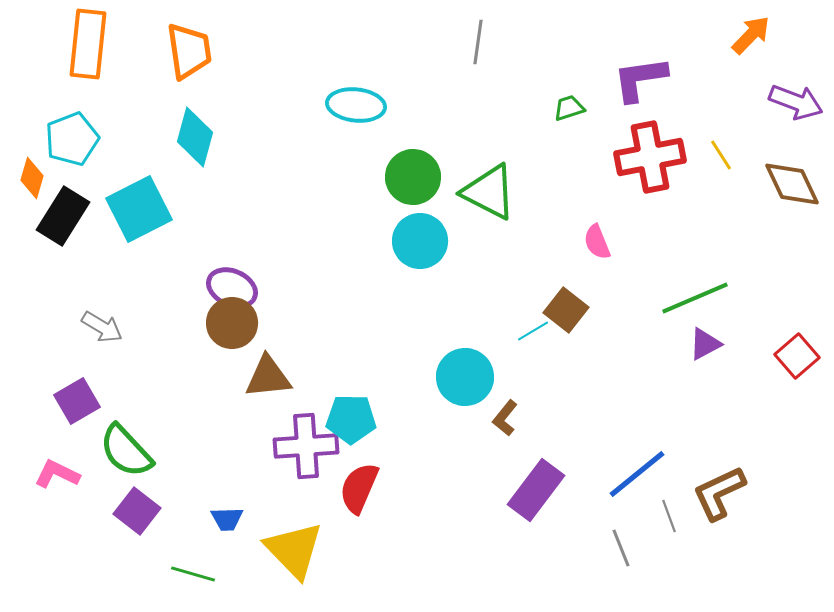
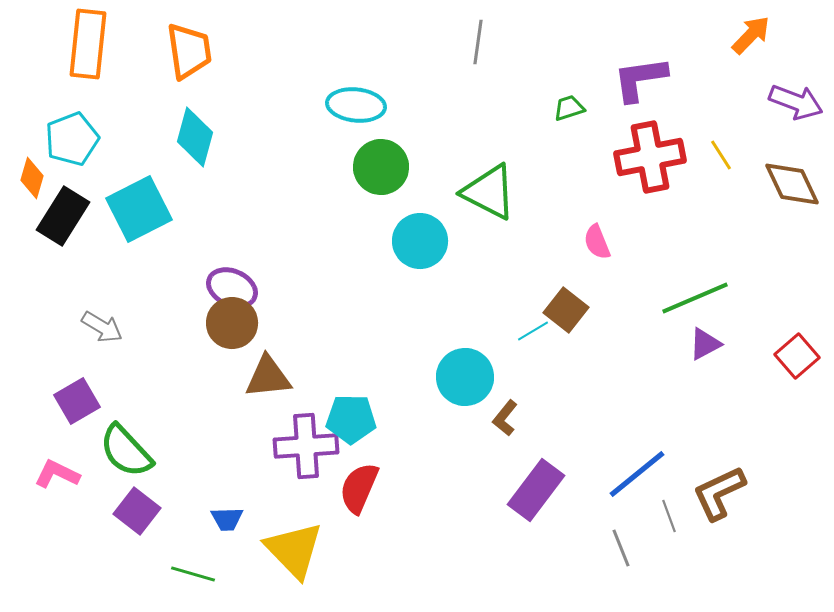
green circle at (413, 177): moved 32 px left, 10 px up
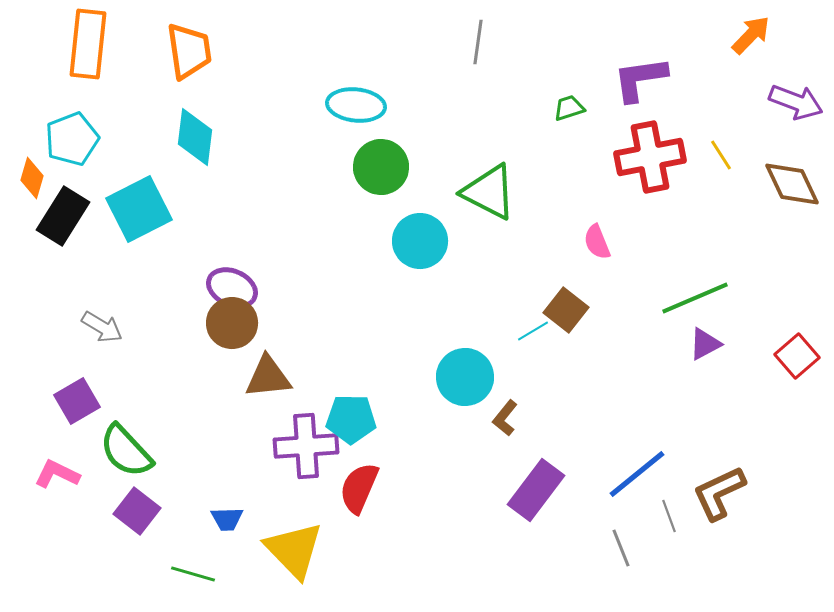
cyan diamond at (195, 137): rotated 8 degrees counterclockwise
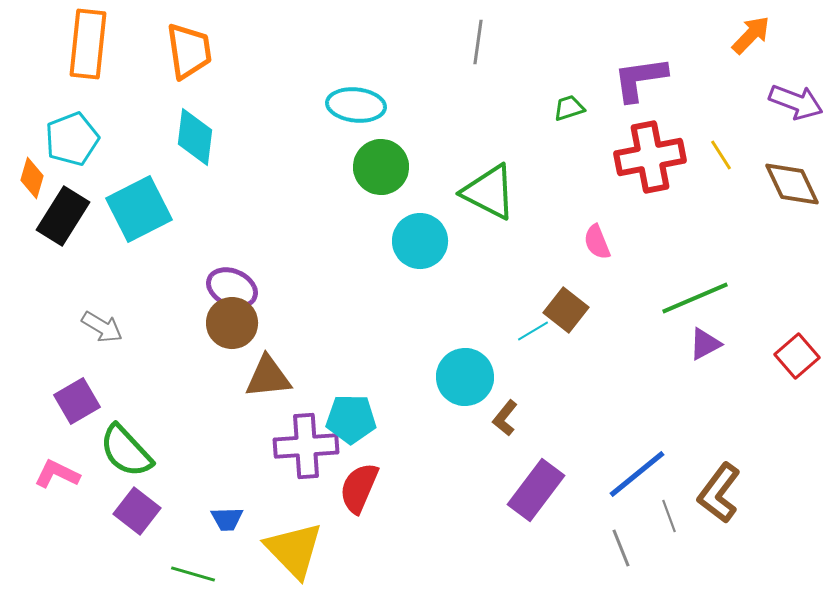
brown L-shape at (719, 493): rotated 28 degrees counterclockwise
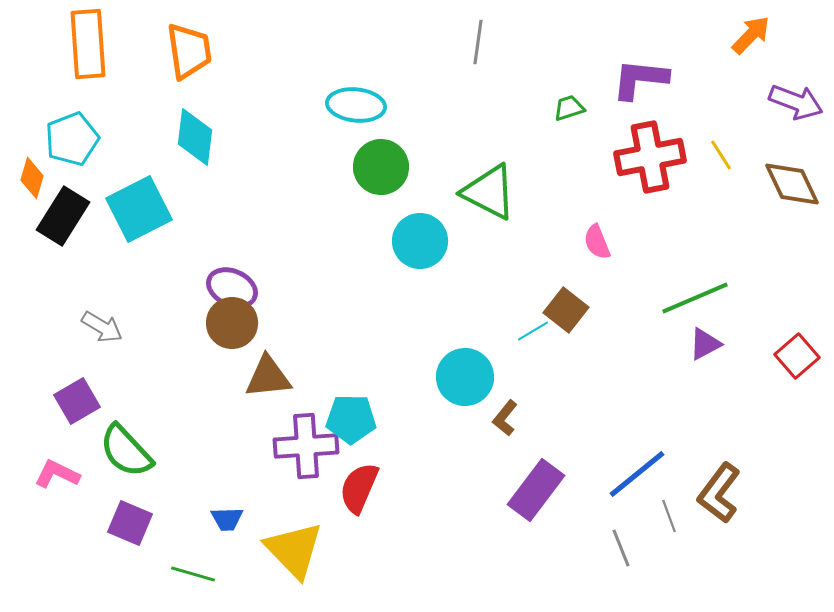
orange rectangle at (88, 44): rotated 10 degrees counterclockwise
purple L-shape at (640, 79): rotated 14 degrees clockwise
purple square at (137, 511): moved 7 px left, 12 px down; rotated 15 degrees counterclockwise
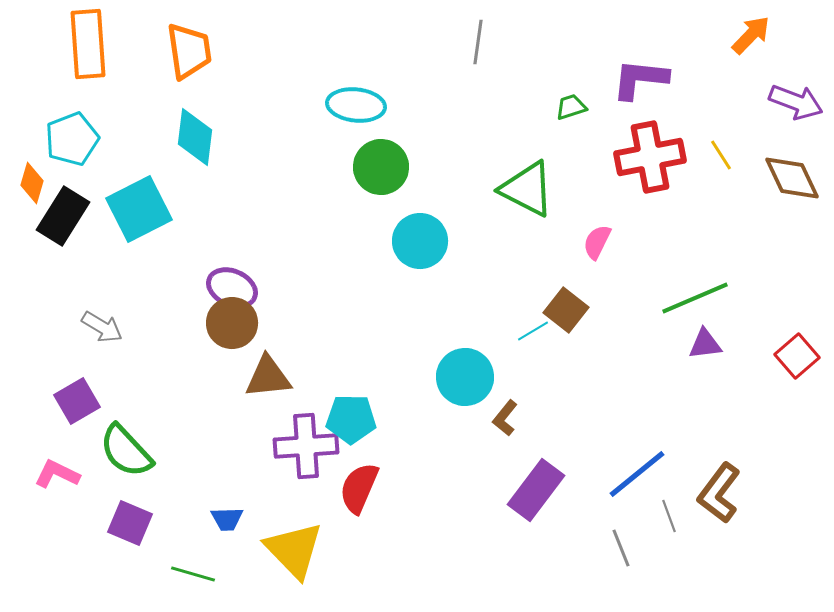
green trapezoid at (569, 108): moved 2 px right, 1 px up
orange diamond at (32, 178): moved 5 px down
brown diamond at (792, 184): moved 6 px up
green triangle at (489, 192): moved 38 px right, 3 px up
pink semicircle at (597, 242): rotated 48 degrees clockwise
purple triangle at (705, 344): rotated 21 degrees clockwise
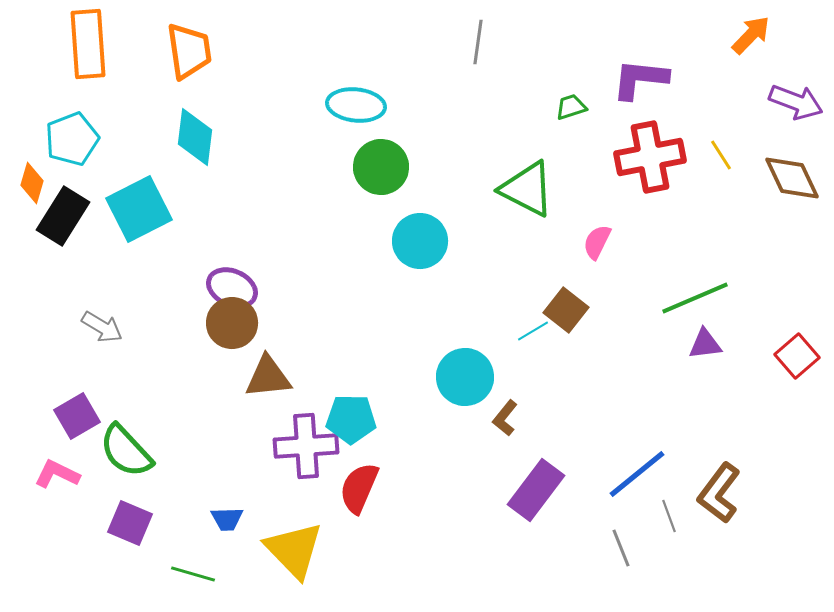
purple square at (77, 401): moved 15 px down
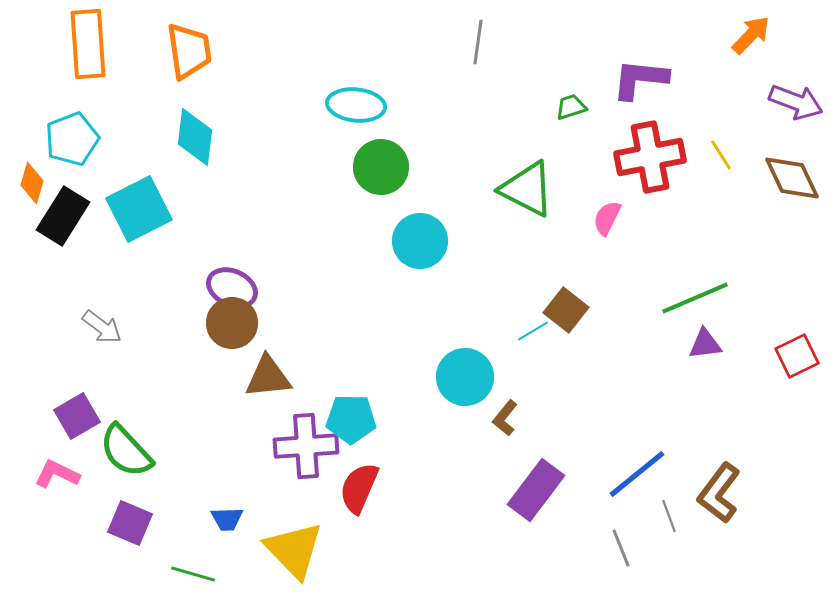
pink semicircle at (597, 242): moved 10 px right, 24 px up
gray arrow at (102, 327): rotated 6 degrees clockwise
red square at (797, 356): rotated 15 degrees clockwise
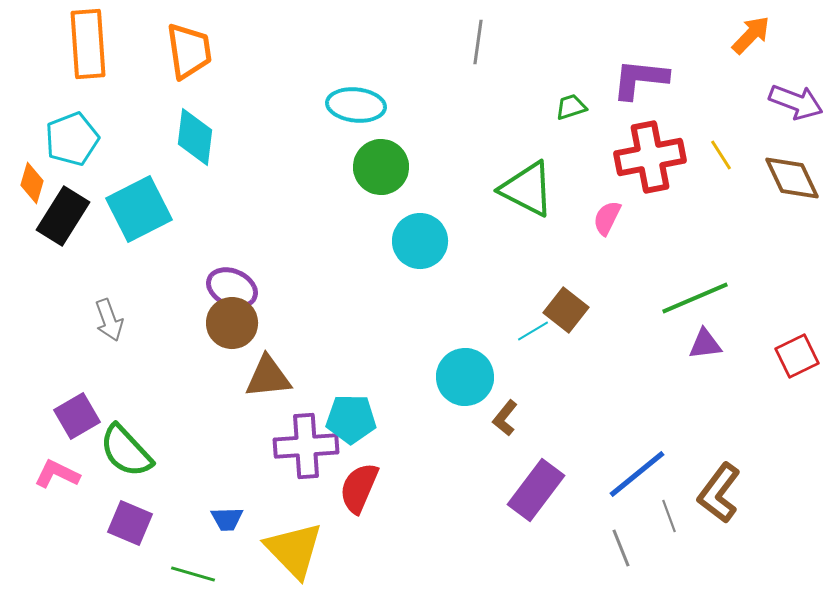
gray arrow at (102, 327): moved 7 px right, 7 px up; rotated 33 degrees clockwise
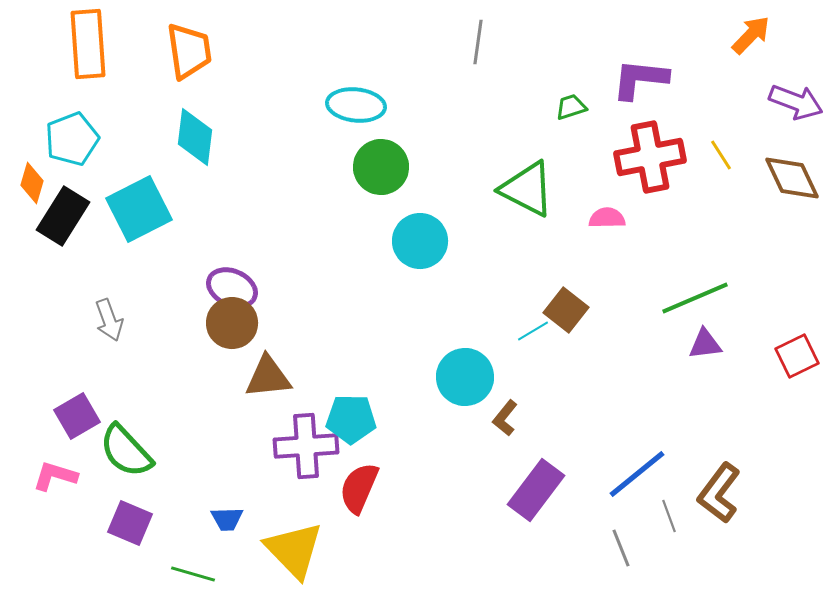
pink semicircle at (607, 218): rotated 63 degrees clockwise
pink L-shape at (57, 474): moved 2 px left, 2 px down; rotated 9 degrees counterclockwise
